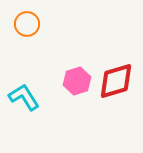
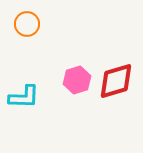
pink hexagon: moved 1 px up
cyan L-shape: rotated 124 degrees clockwise
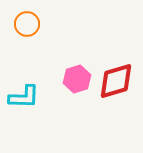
pink hexagon: moved 1 px up
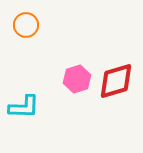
orange circle: moved 1 px left, 1 px down
cyan L-shape: moved 10 px down
